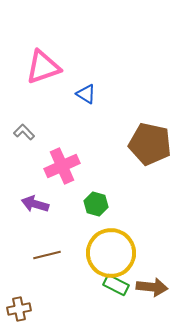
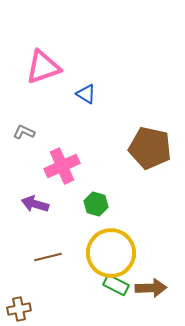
gray L-shape: rotated 20 degrees counterclockwise
brown pentagon: moved 4 px down
brown line: moved 1 px right, 2 px down
brown arrow: moved 1 px left, 1 px down; rotated 8 degrees counterclockwise
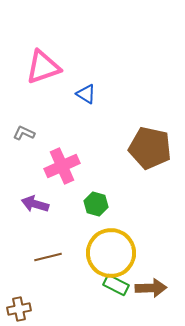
gray L-shape: moved 1 px down
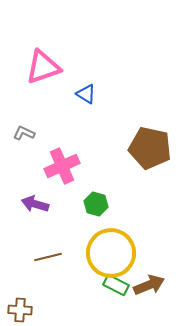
brown arrow: moved 2 px left, 3 px up; rotated 20 degrees counterclockwise
brown cross: moved 1 px right, 1 px down; rotated 15 degrees clockwise
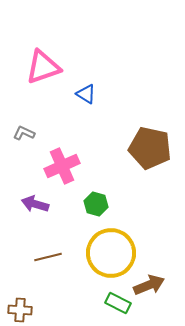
green rectangle: moved 2 px right, 18 px down
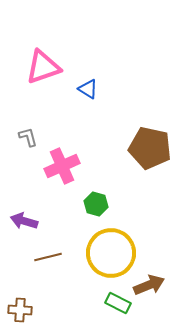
blue triangle: moved 2 px right, 5 px up
gray L-shape: moved 4 px right, 4 px down; rotated 50 degrees clockwise
purple arrow: moved 11 px left, 17 px down
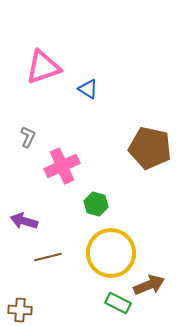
gray L-shape: rotated 40 degrees clockwise
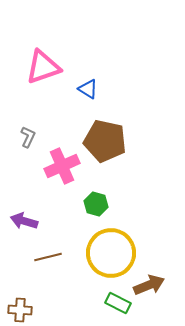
brown pentagon: moved 45 px left, 7 px up
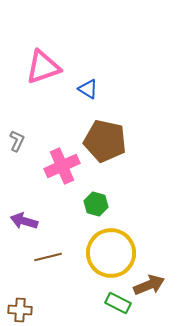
gray L-shape: moved 11 px left, 4 px down
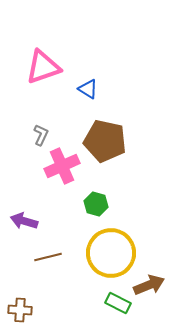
gray L-shape: moved 24 px right, 6 px up
